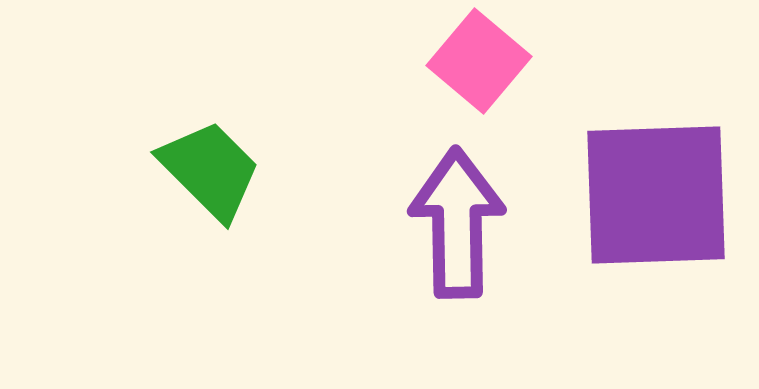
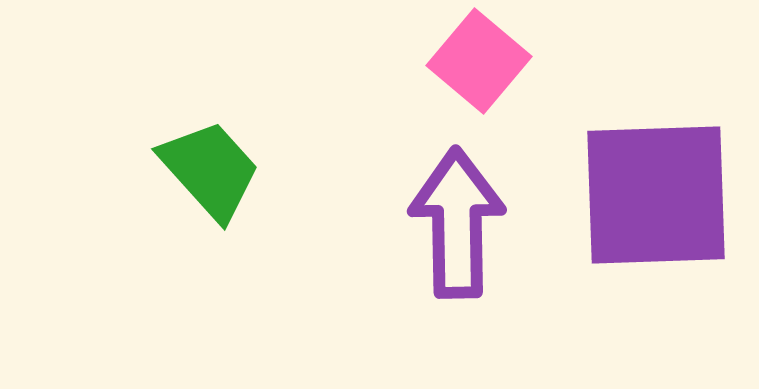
green trapezoid: rotated 3 degrees clockwise
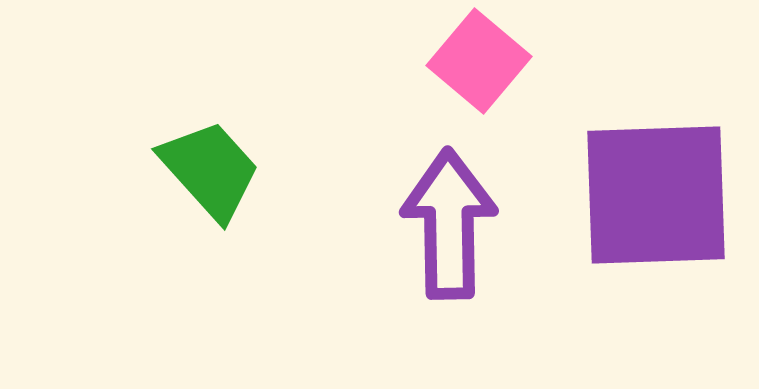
purple arrow: moved 8 px left, 1 px down
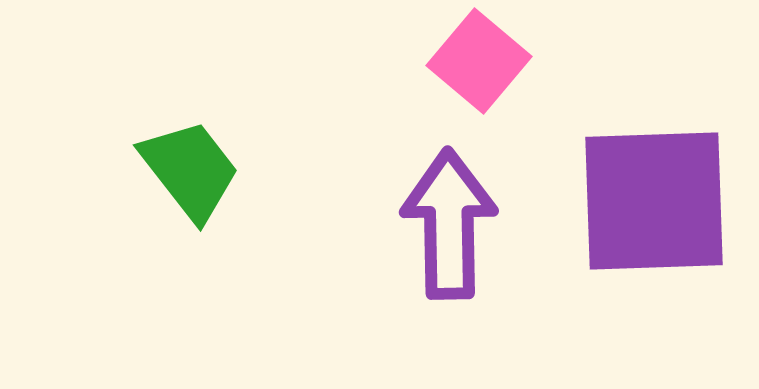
green trapezoid: moved 20 px left; rotated 4 degrees clockwise
purple square: moved 2 px left, 6 px down
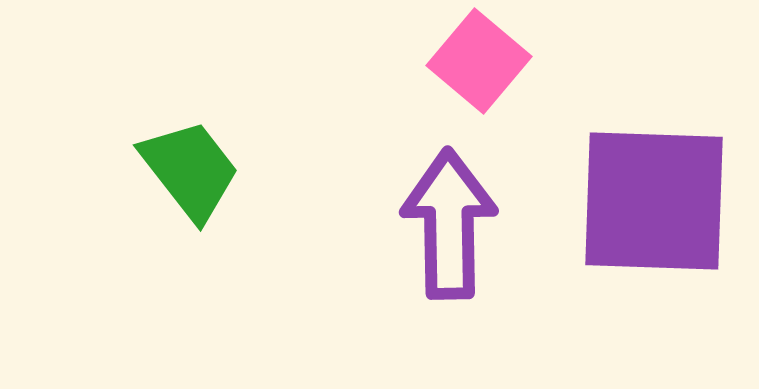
purple square: rotated 4 degrees clockwise
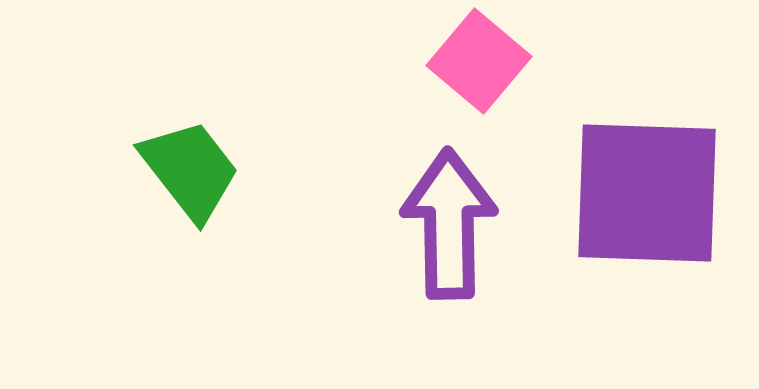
purple square: moved 7 px left, 8 px up
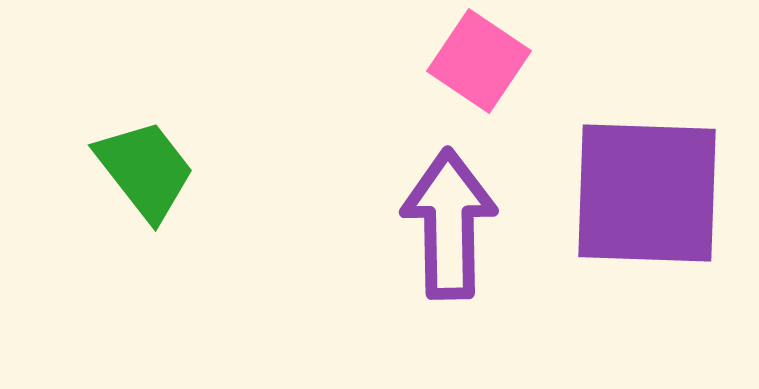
pink square: rotated 6 degrees counterclockwise
green trapezoid: moved 45 px left
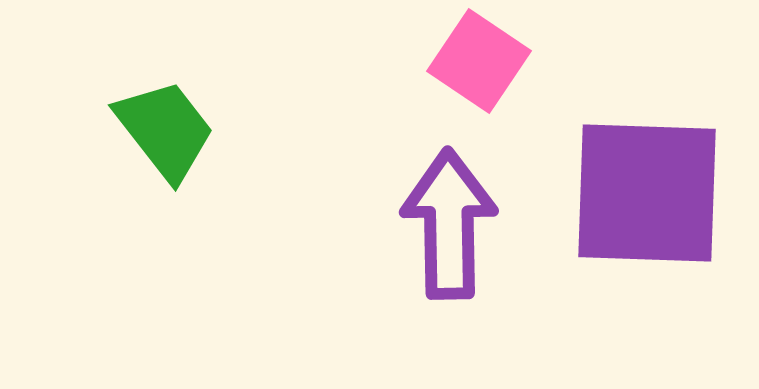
green trapezoid: moved 20 px right, 40 px up
